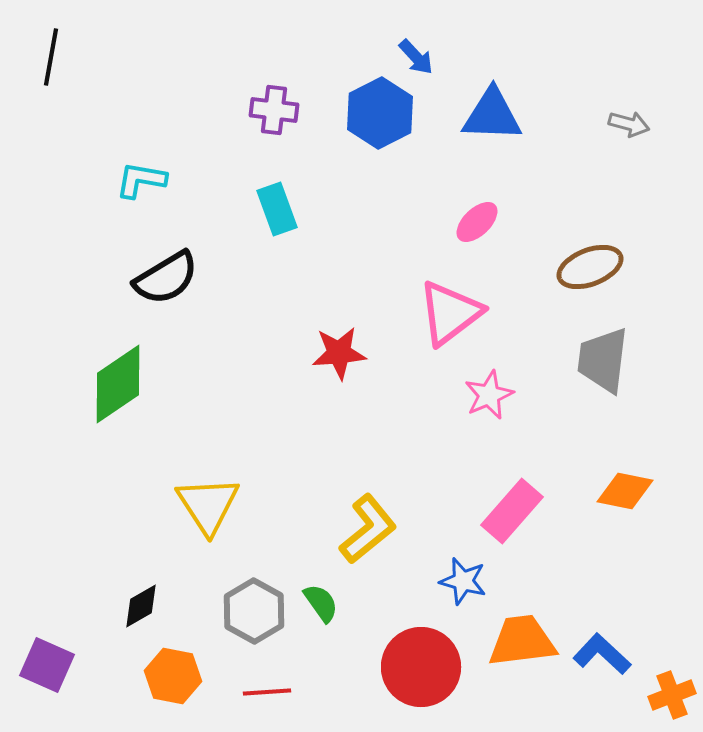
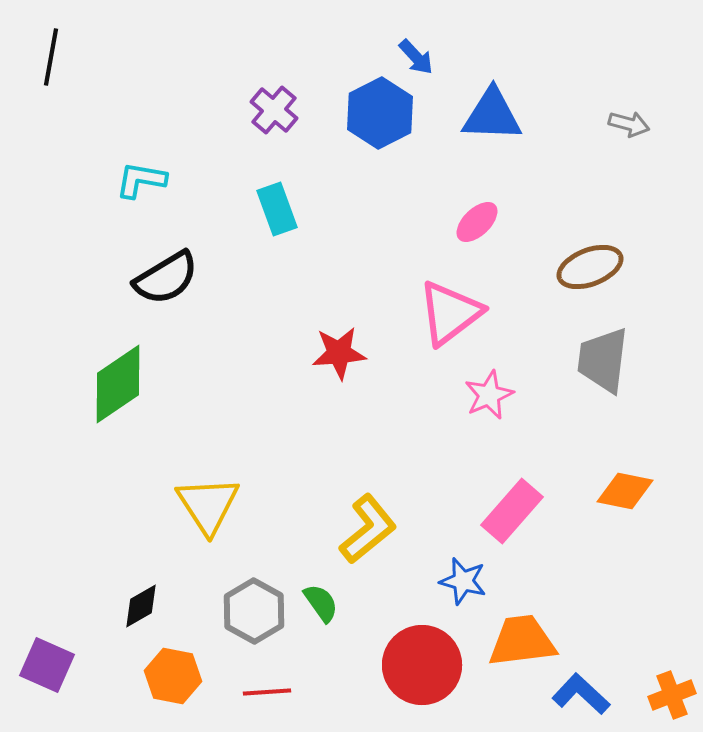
purple cross: rotated 33 degrees clockwise
blue L-shape: moved 21 px left, 40 px down
red circle: moved 1 px right, 2 px up
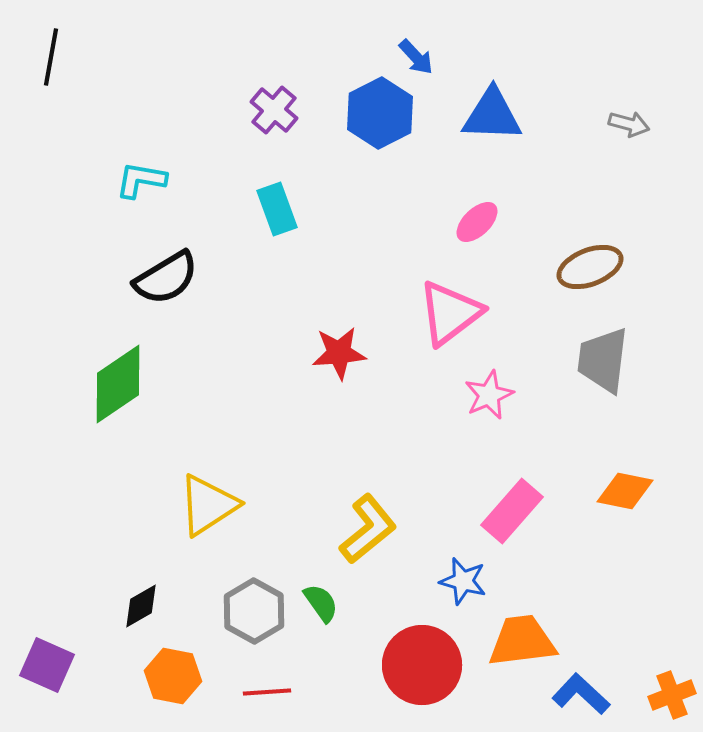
yellow triangle: rotated 30 degrees clockwise
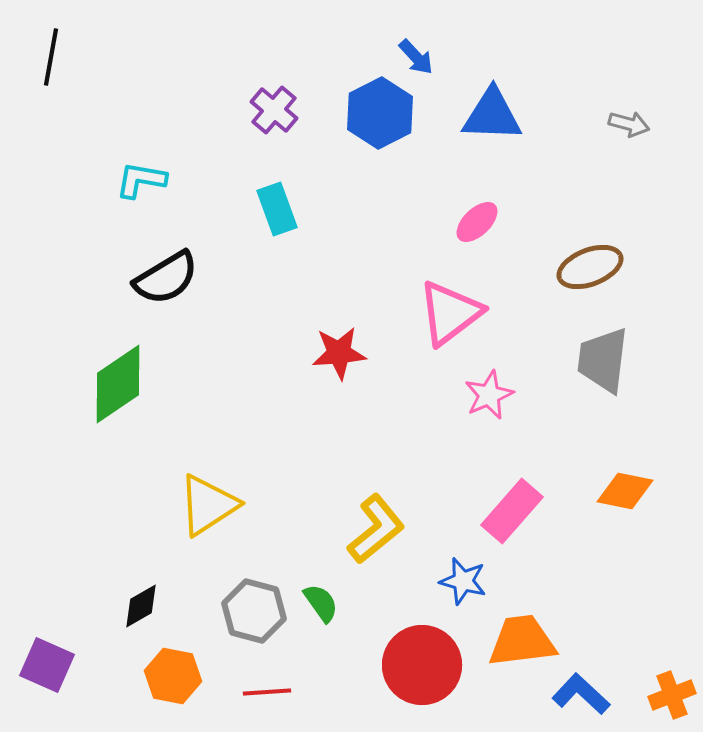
yellow L-shape: moved 8 px right
gray hexagon: rotated 14 degrees counterclockwise
